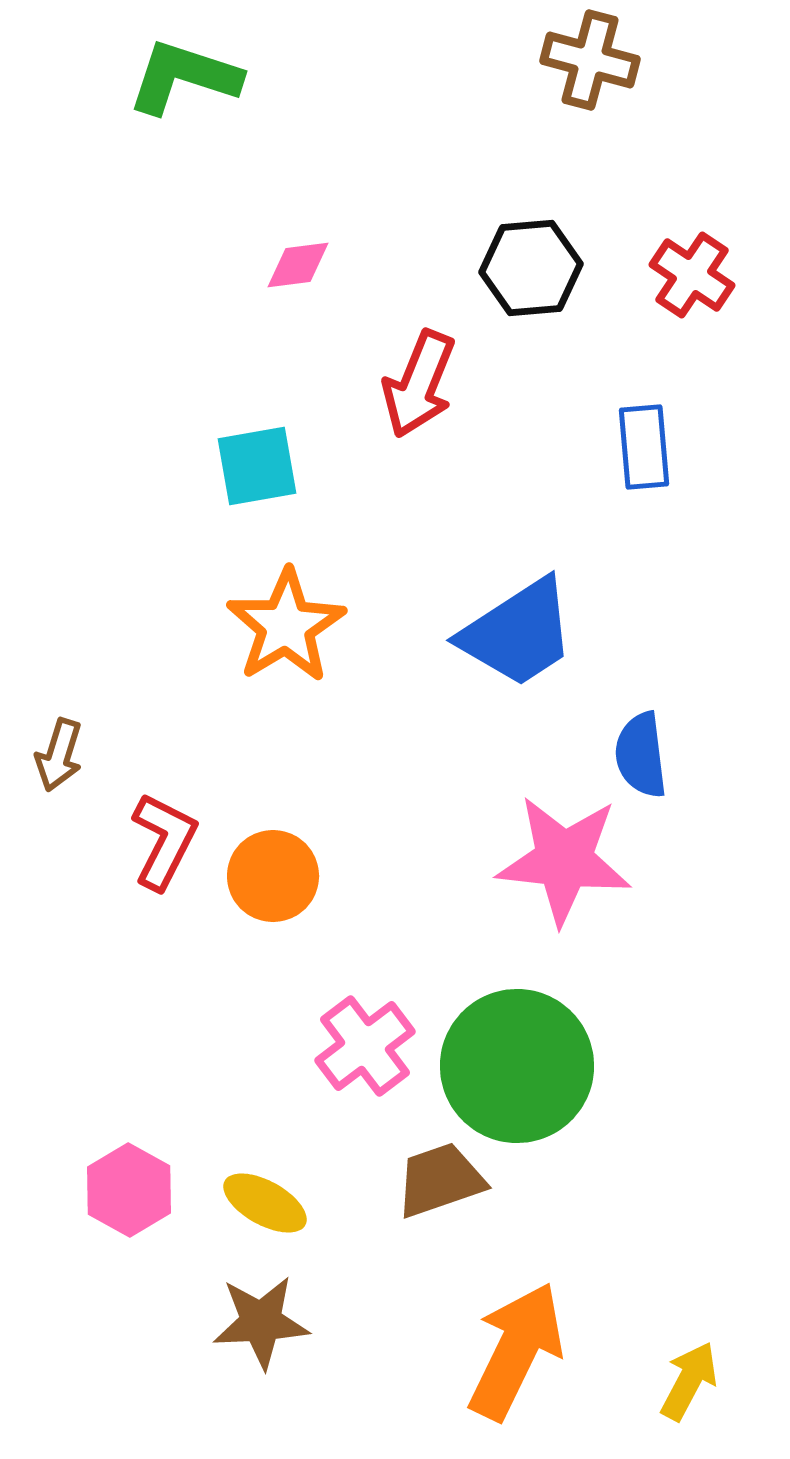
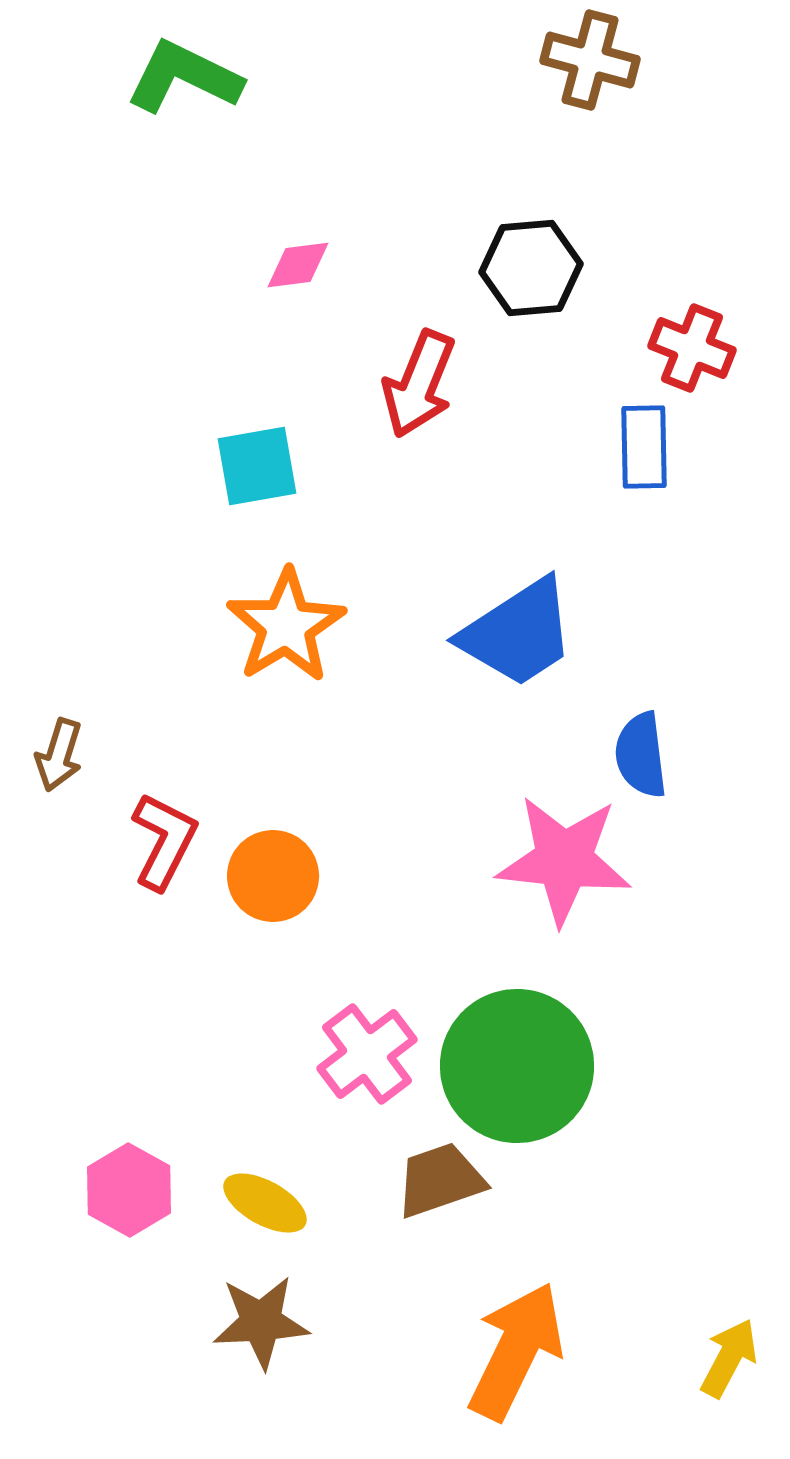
green L-shape: rotated 8 degrees clockwise
red cross: moved 73 px down; rotated 12 degrees counterclockwise
blue rectangle: rotated 4 degrees clockwise
pink cross: moved 2 px right, 8 px down
yellow arrow: moved 40 px right, 23 px up
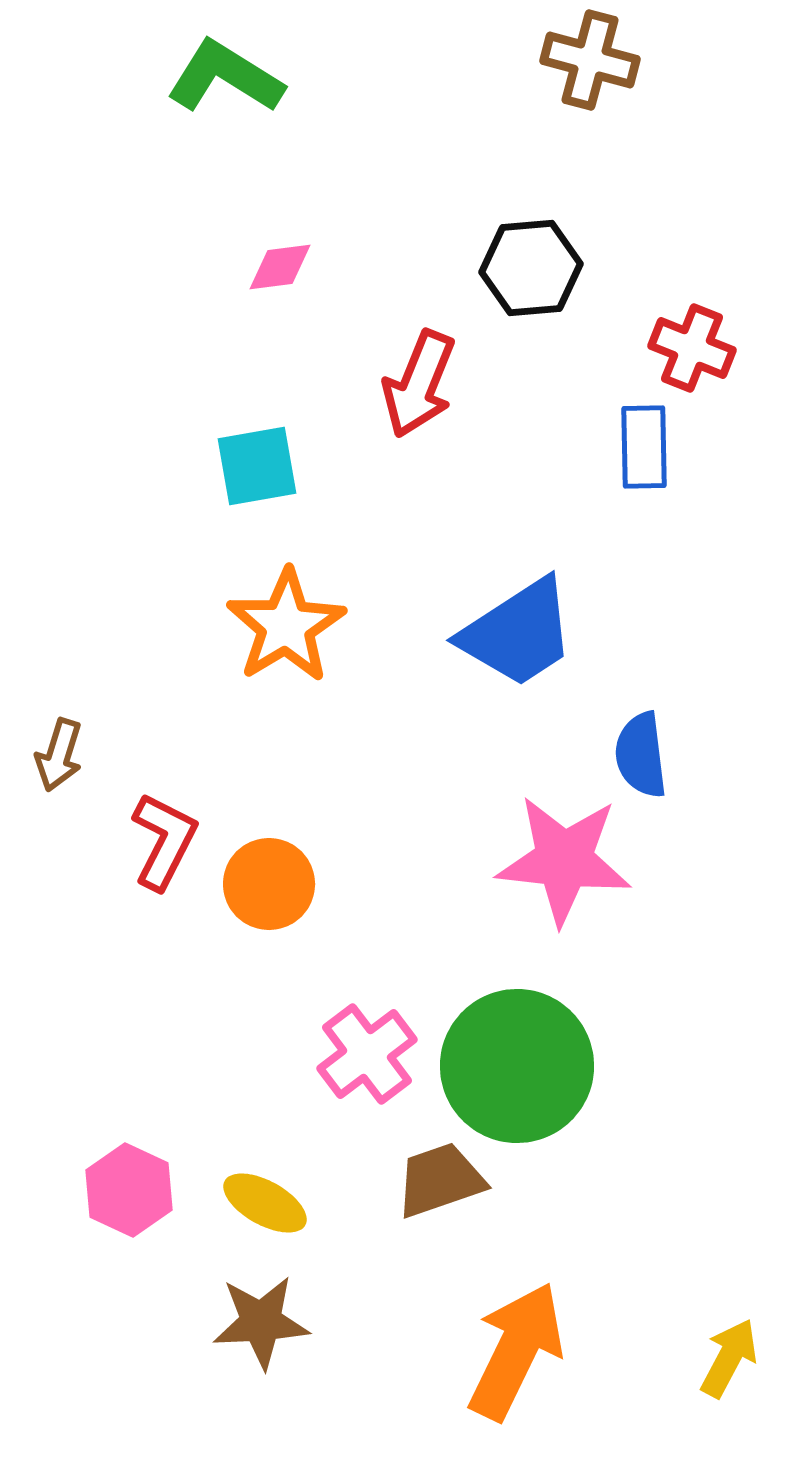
green L-shape: moved 41 px right; rotated 6 degrees clockwise
pink diamond: moved 18 px left, 2 px down
orange circle: moved 4 px left, 8 px down
pink hexagon: rotated 4 degrees counterclockwise
